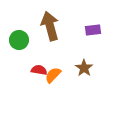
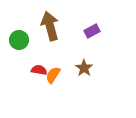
purple rectangle: moved 1 px left, 1 px down; rotated 21 degrees counterclockwise
orange semicircle: rotated 12 degrees counterclockwise
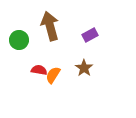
purple rectangle: moved 2 px left, 4 px down
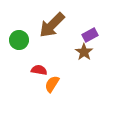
brown arrow: moved 2 px right, 1 px up; rotated 120 degrees counterclockwise
brown star: moved 16 px up
orange semicircle: moved 1 px left, 9 px down
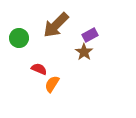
brown arrow: moved 4 px right
green circle: moved 2 px up
red semicircle: moved 1 px up; rotated 14 degrees clockwise
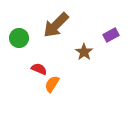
purple rectangle: moved 21 px right
